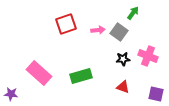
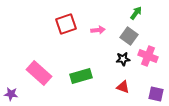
green arrow: moved 3 px right
gray square: moved 10 px right, 4 px down
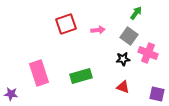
pink cross: moved 3 px up
pink rectangle: rotated 30 degrees clockwise
purple square: moved 1 px right
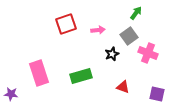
gray square: rotated 18 degrees clockwise
black star: moved 11 px left, 5 px up; rotated 16 degrees counterclockwise
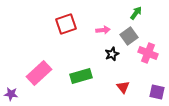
pink arrow: moved 5 px right
pink rectangle: rotated 65 degrees clockwise
red triangle: rotated 32 degrees clockwise
purple square: moved 2 px up
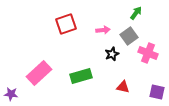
red triangle: rotated 40 degrees counterclockwise
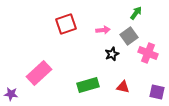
green rectangle: moved 7 px right, 9 px down
